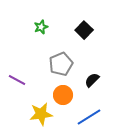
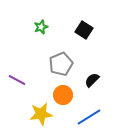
black square: rotated 12 degrees counterclockwise
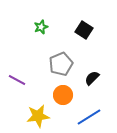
black semicircle: moved 2 px up
yellow star: moved 3 px left, 2 px down
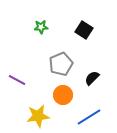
green star: rotated 16 degrees clockwise
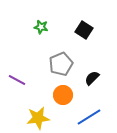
green star: rotated 16 degrees clockwise
yellow star: moved 2 px down
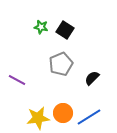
black square: moved 19 px left
orange circle: moved 18 px down
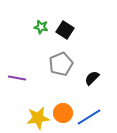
purple line: moved 2 px up; rotated 18 degrees counterclockwise
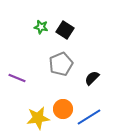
purple line: rotated 12 degrees clockwise
orange circle: moved 4 px up
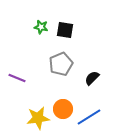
black square: rotated 24 degrees counterclockwise
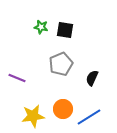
black semicircle: rotated 21 degrees counterclockwise
yellow star: moved 5 px left, 2 px up
